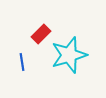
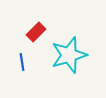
red rectangle: moved 5 px left, 2 px up
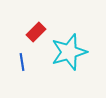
cyan star: moved 3 px up
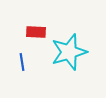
red rectangle: rotated 48 degrees clockwise
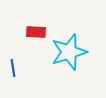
blue line: moved 9 px left, 6 px down
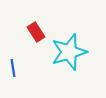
red rectangle: rotated 54 degrees clockwise
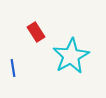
cyan star: moved 2 px right, 4 px down; rotated 12 degrees counterclockwise
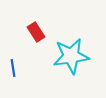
cyan star: rotated 21 degrees clockwise
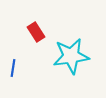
blue line: rotated 18 degrees clockwise
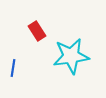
red rectangle: moved 1 px right, 1 px up
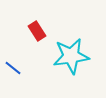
blue line: rotated 60 degrees counterclockwise
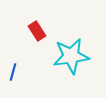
blue line: moved 4 px down; rotated 66 degrees clockwise
